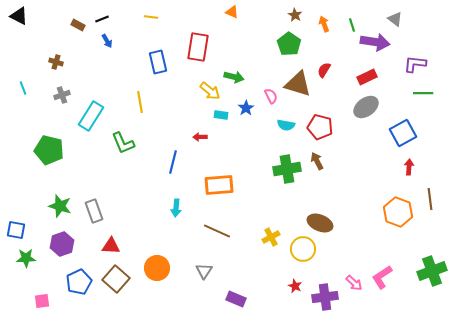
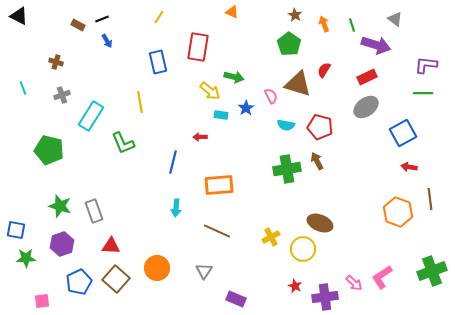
yellow line at (151, 17): moved 8 px right; rotated 64 degrees counterclockwise
purple arrow at (375, 42): moved 1 px right, 3 px down; rotated 8 degrees clockwise
purple L-shape at (415, 64): moved 11 px right, 1 px down
red arrow at (409, 167): rotated 84 degrees counterclockwise
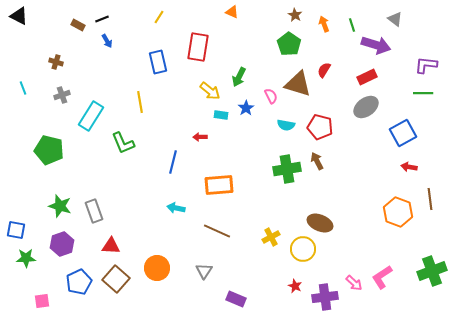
green arrow at (234, 77): moved 5 px right; rotated 102 degrees clockwise
cyan arrow at (176, 208): rotated 96 degrees clockwise
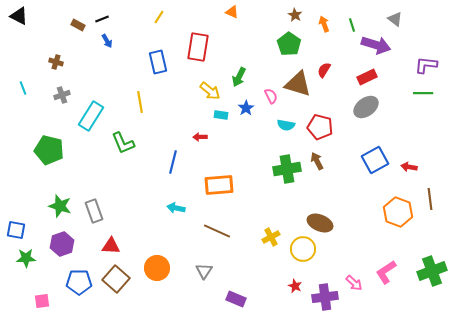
blue square at (403, 133): moved 28 px left, 27 px down
pink L-shape at (382, 277): moved 4 px right, 5 px up
blue pentagon at (79, 282): rotated 25 degrees clockwise
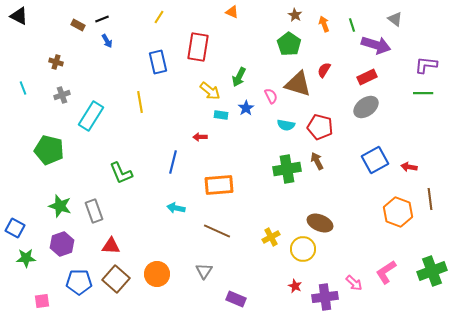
green L-shape at (123, 143): moved 2 px left, 30 px down
blue square at (16, 230): moved 1 px left, 2 px up; rotated 18 degrees clockwise
orange circle at (157, 268): moved 6 px down
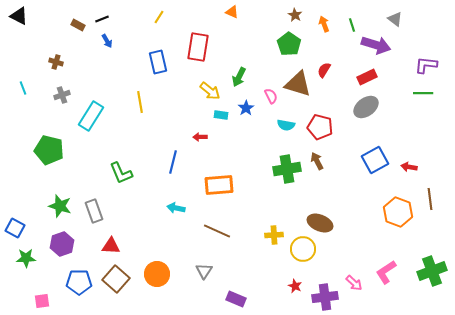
yellow cross at (271, 237): moved 3 px right, 2 px up; rotated 24 degrees clockwise
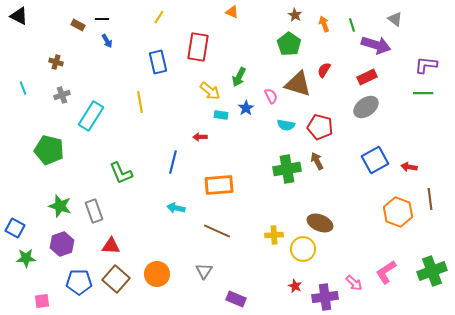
black line at (102, 19): rotated 24 degrees clockwise
